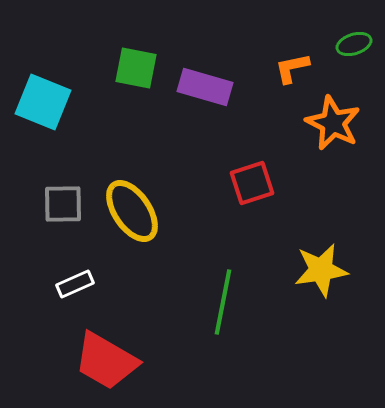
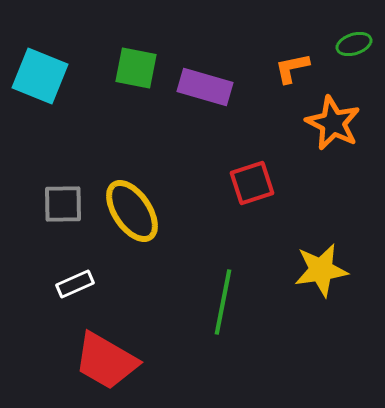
cyan square: moved 3 px left, 26 px up
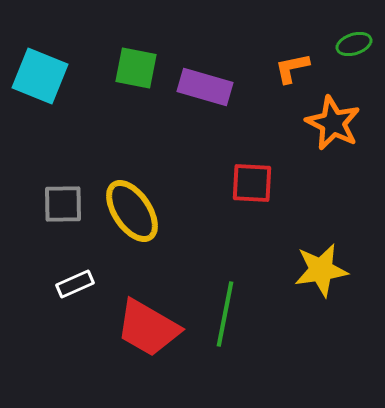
red square: rotated 21 degrees clockwise
green line: moved 2 px right, 12 px down
red trapezoid: moved 42 px right, 33 px up
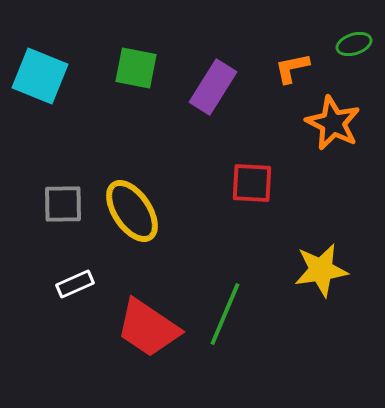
purple rectangle: moved 8 px right; rotated 74 degrees counterclockwise
green line: rotated 12 degrees clockwise
red trapezoid: rotated 4 degrees clockwise
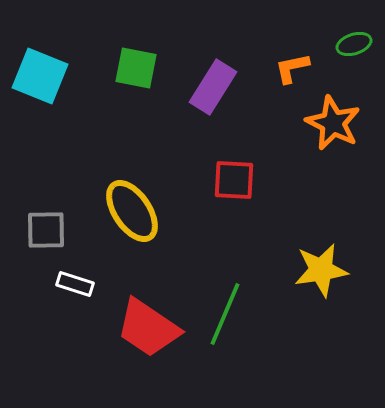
red square: moved 18 px left, 3 px up
gray square: moved 17 px left, 26 px down
white rectangle: rotated 42 degrees clockwise
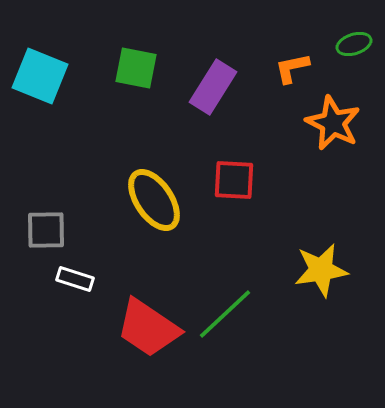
yellow ellipse: moved 22 px right, 11 px up
white rectangle: moved 5 px up
green line: rotated 24 degrees clockwise
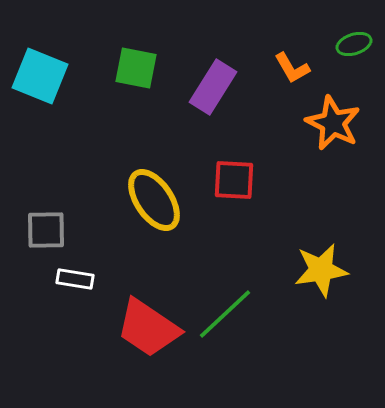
orange L-shape: rotated 108 degrees counterclockwise
white rectangle: rotated 9 degrees counterclockwise
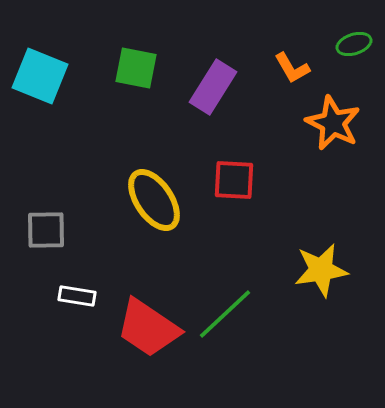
white rectangle: moved 2 px right, 17 px down
